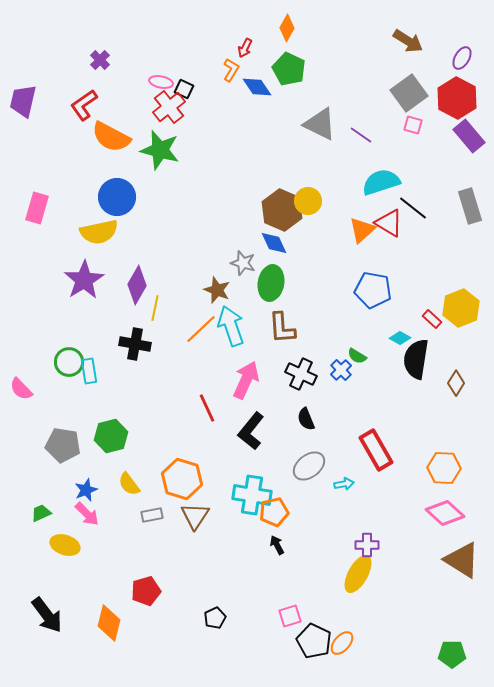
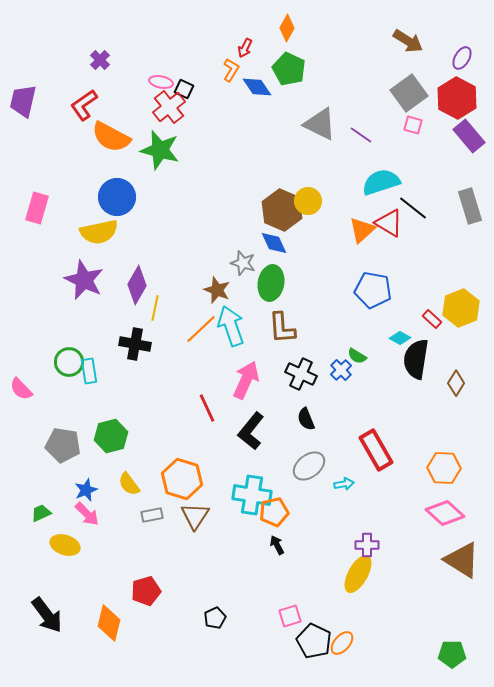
purple star at (84, 280): rotated 15 degrees counterclockwise
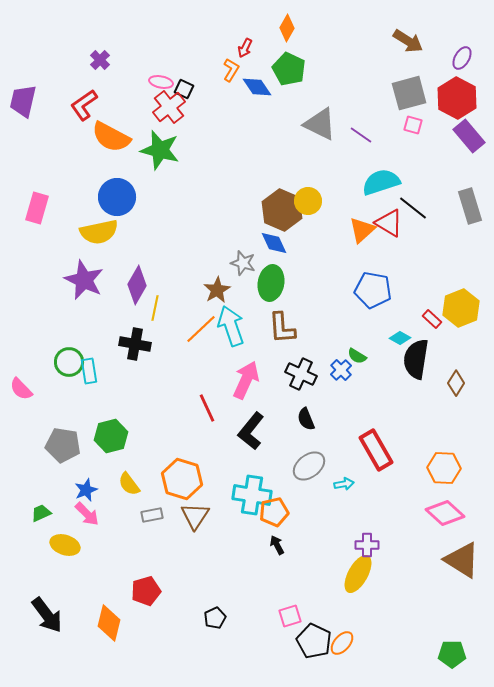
gray square at (409, 93): rotated 21 degrees clockwise
brown star at (217, 290): rotated 20 degrees clockwise
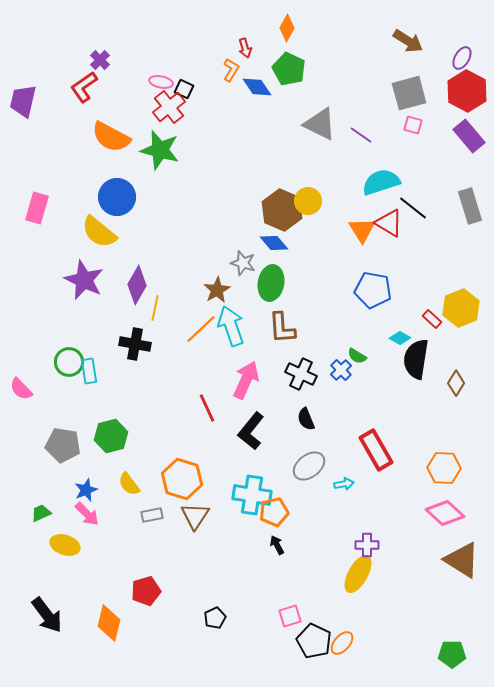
red arrow at (245, 48): rotated 42 degrees counterclockwise
red hexagon at (457, 98): moved 10 px right, 7 px up
red L-shape at (84, 105): moved 18 px up
orange triangle at (362, 230): rotated 20 degrees counterclockwise
yellow semicircle at (99, 232): rotated 51 degrees clockwise
blue diamond at (274, 243): rotated 16 degrees counterclockwise
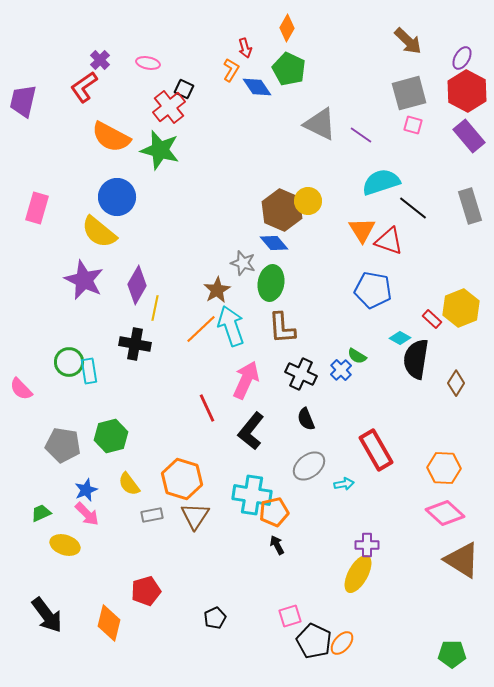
brown arrow at (408, 41): rotated 12 degrees clockwise
pink ellipse at (161, 82): moved 13 px left, 19 px up
red triangle at (389, 223): moved 18 px down; rotated 12 degrees counterclockwise
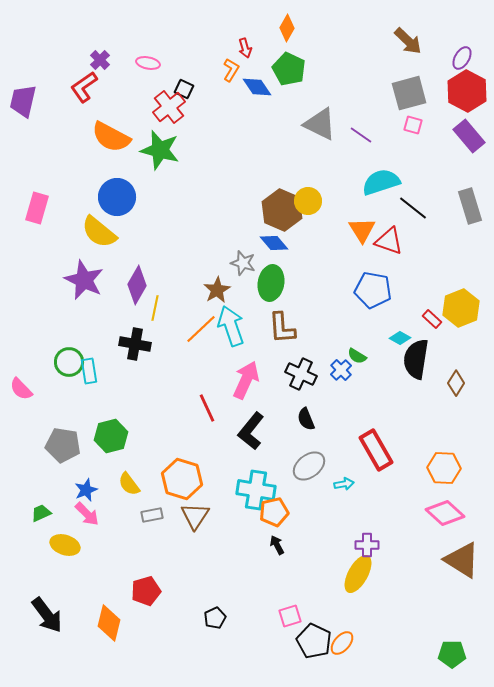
cyan cross at (252, 495): moved 4 px right, 5 px up
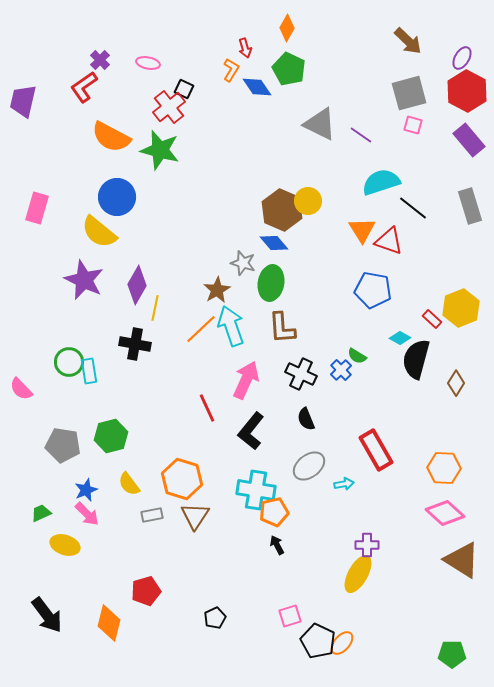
purple rectangle at (469, 136): moved 4 px down
black semicircle at (416, 359): rotated 6 degrees clockwise
black pentagon at (314, 641): moved 4 px right
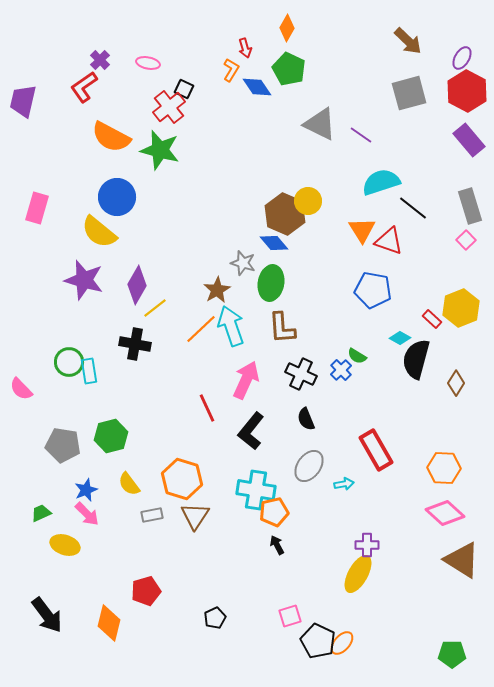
pink square at (413, 125): moved 53 px right, 115 px down; rotated 30 degrees clockwise
brown hexagon at (282, 210): moved 3 px right, 4 px down
purple star at (84, 280): rotated 9 degrees counterclockwise
yellow line at (155, 308): rotated 40 degrees clockwise
gray ellipse at (309, 466): rotated 16 degrees counterclockwise
